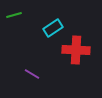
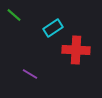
green line: rotated 56 degrees clockwise
purple line: moved 2 px left
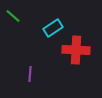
green line: moved 1 px left, 1 px down
purple line: rotated 63 degrees clockwise
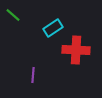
green line: moved 1 px up
purple line: moved 3 px right, 1 px down
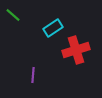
red cross: rotated 20 degrees counterclockwise
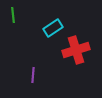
green line: rotated 42 degrees clockwise
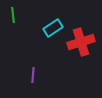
red cross: moved 5 px right, 8 px up
